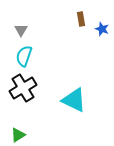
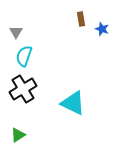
gray triangle: moved 5 px left, 2 px down
black cross: moved 1 px down
cyan triangle: moved 1 px left, 3 px down
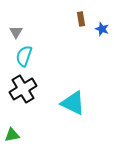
green triangle: moved 6 px left; rotated 21 degrees clockwise
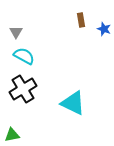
brown rectangle: moved 1 px down
blue star: moved 2 px right
cyan semicircle: rotated 100 degrees clockwise
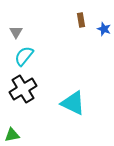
cyan semicircle: rotated 80 degrees counterclockwise
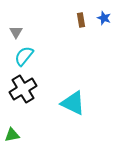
blue star: moved 11 px up
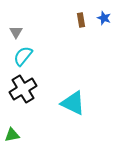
cyan semicircle: moved 1 px left
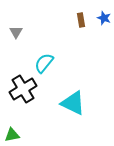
cyan semicircle: moved 21 px right, 7 px down
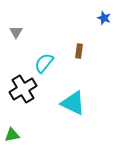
brown rectangle: moved 2 px left, 31 px down; rotated 16 degrees clockwise
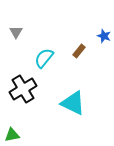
blue star: moved 18 px down
brown rectangle: rotated 32 degrees clockwise
cyan semicircle: moved 5 px up
